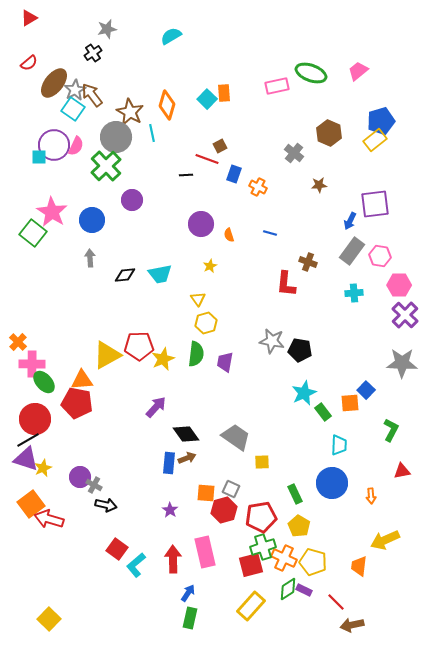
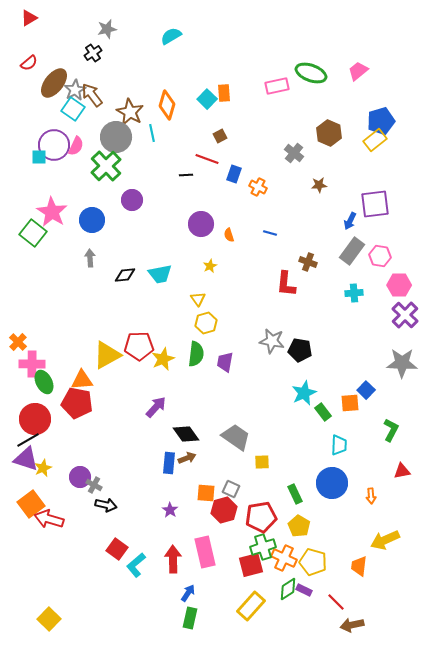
brown square at (220, 146): moved 10 px up
green ellipse at (44, 382): rotated 15 degrees clockwise
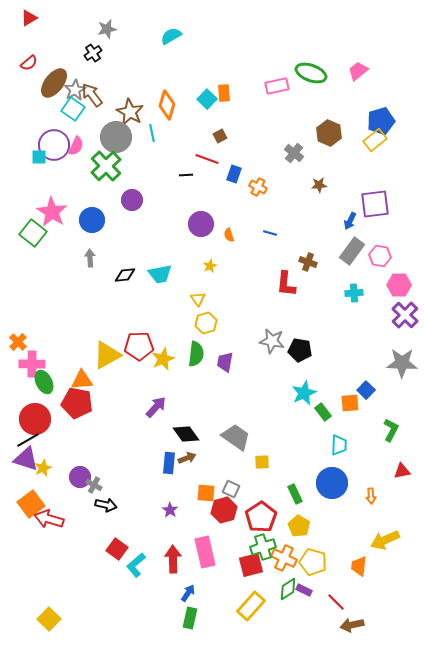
red pentagon at (261, 517): rotated 24 degrees counterclockwise
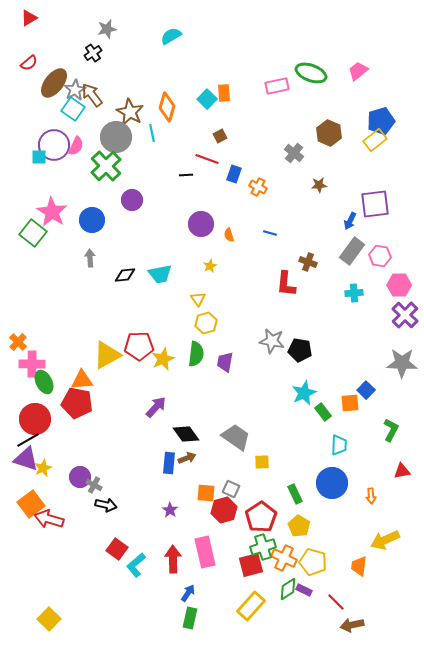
orange diamond at (167, 105): moved 2 px down
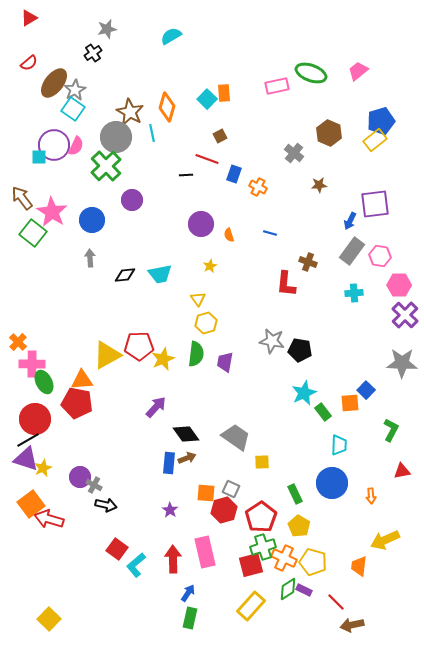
brown arrow at (92, 95): moved 70 px left, 103 px down
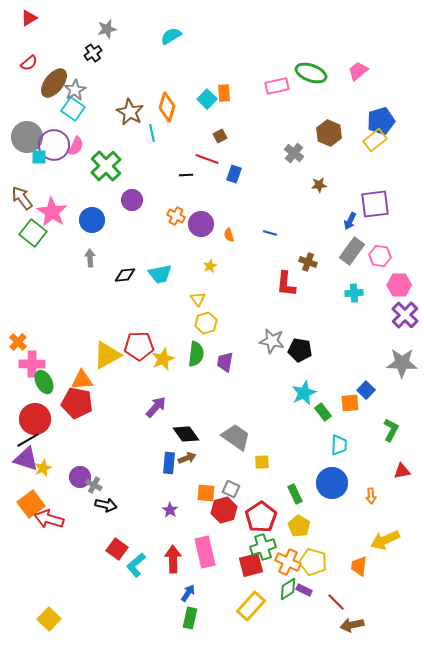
gray circle at (116, 137): moved 89 px left
orange cross at (258, 187): moved 82 px left, 29 px down
orange cross at (284, 558): moved 4 px right, 4 px down
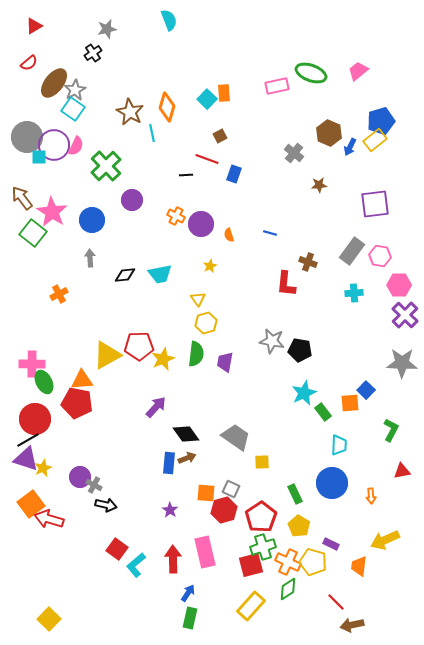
red triangle at (29, 18): moved 5 px right, 8 px down
cyan semicircle at (171, 36): moved 2 px left, 16 px up; rotated 100 degrees clockwise
blue arrow at (350, 221): moved 74 px up
orange cross at (18, 342): moved 41 px right, 48 px up; rotated 18 degrees clockwise
purple rectangle at (304, 590): moved 27 px right, 46 px up
